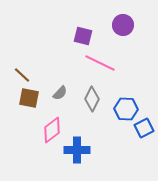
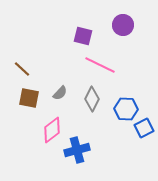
pink line: moved 2 px down
brown line: moved 6 px up
blue cross: rotated 15 degrees counterclockwise
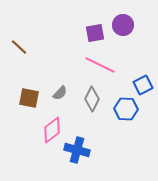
purple square: moved 12 px right, 3 px up; rotated 24 degrees counterclockwise
brown line: moved 3 px left, 22 px up
blue square: moved 1 px left, 43 px up
blue cross: rotated 30 degrees clockwise
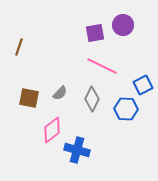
brown line: rotated 66 degrees clockwise
pink line: moved 2 px right, 1 px down
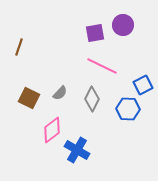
brown square: rotated 15 degrees clockwise
blue hexagon: moved 2 px right
blue cross: rotated 15 degrees clockwise
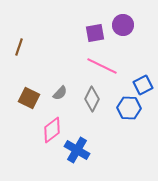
blue hexagon: moved 1 px right, 1 px up
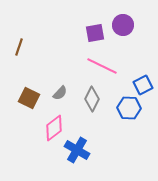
pink diamond: moved 2 px right, 2 px up
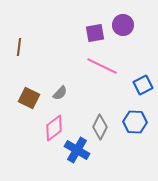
brown line: rotated 12 degrees counterclockwise
gray diamond: moved 8 px right, 28 px down
blue hexagon: moved 6 px right, 14 px down
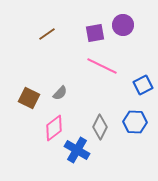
brown line: moved 28 px right, 13 px up; rotated 48 degrees clockwise
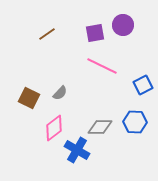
gray diamond: rotated 65 degrees clockwise
